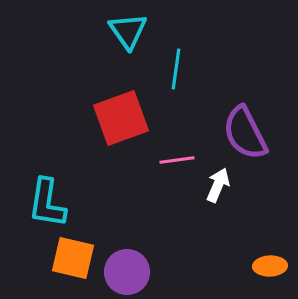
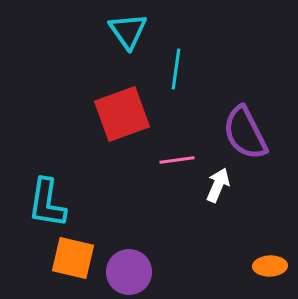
red square: moved 1 px right, 4 px up
purple circle: moved 2 px right
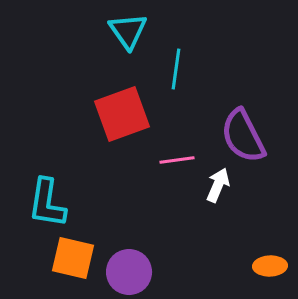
purple semicircle: moved 2 px left, 3 px down
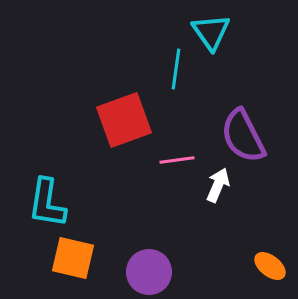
cyan triangle: moved 83 px right, 1 px down
red square: moved 2 px right, 6 px down
orange ellipse: rotated 40 degrees clockwise
purple circle: moved 20 px right
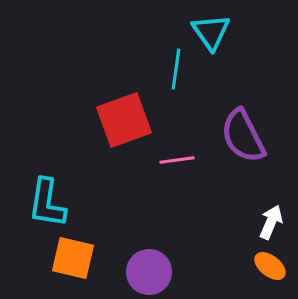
white arrow: moved 53 px right, 37 px down
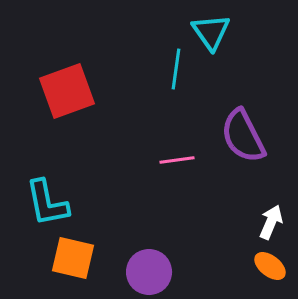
red square: moved 57 px left, 29 px up
cyan L-shape: rotated 20 degrees counterclockwise
